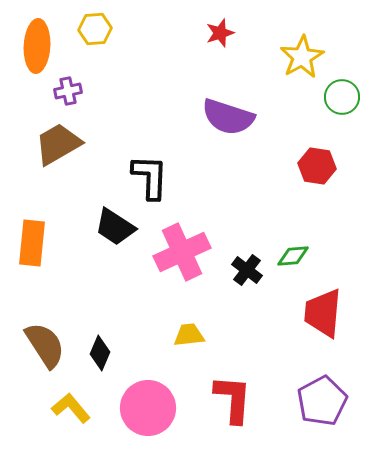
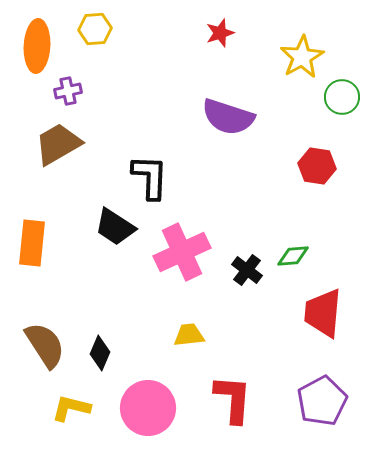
yellow L-shape: rotated 36 degrees counterclockwise
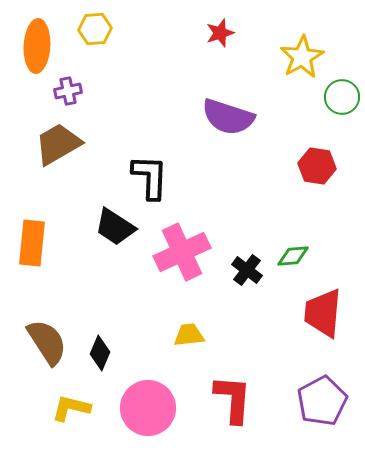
brown semicircle: moved 2 px right, 3 px up
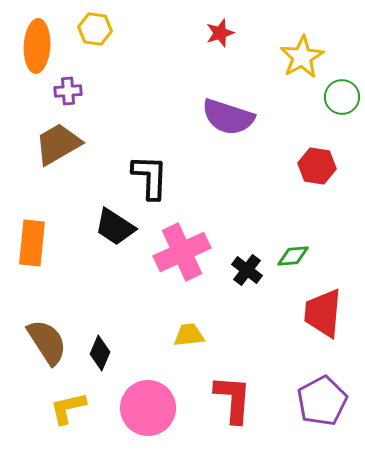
yellow hexagon: rotated 12 degrees clockwise
purple cross: rotated 8 degrees clockwise
yellow L-shape: moved 3 px left; rotated 27 degrees counterclockwise
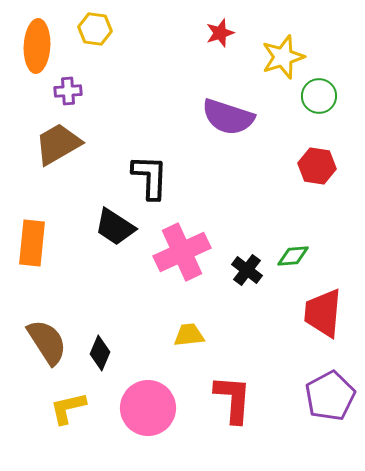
yellow star: moved 19 px left; rotated 12 degrees clockwise
green circle: moved 23 px left, 1 px up
purple pentagon: moved 8 px right, 5 px up
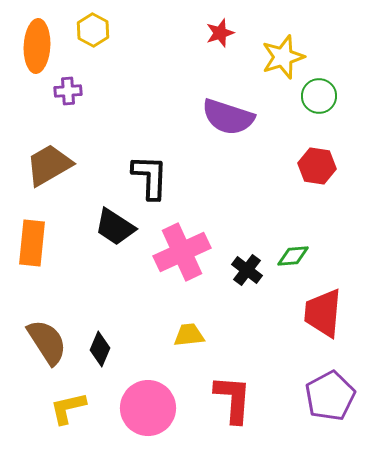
yellow hexagon: moved 2 px left, 1 px down; rotated 20 degrees clockwise
brown trapezoid: moved 9 px left, 21 px down
black diamond: moved 4 px up
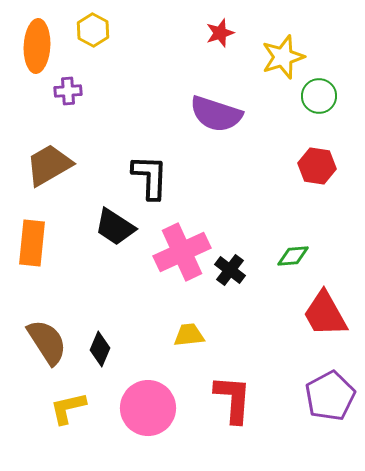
purple semicircle: moved 12 px left, 3 px up
black cross: moved 17 px left
red trapezoid: moved 2 px right, 1 px down; rotated 34 degrees counterclockwise
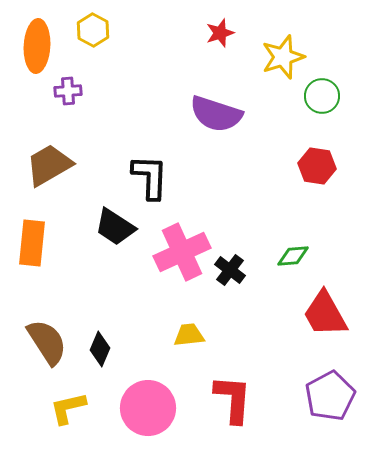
green circle: moved 3 px right
